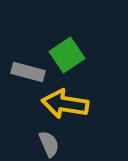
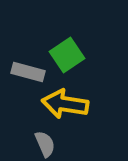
gray semicircle: moved 4 px left
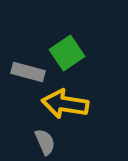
green square: moved 2 px up
gray semicircle: moved 2 px up
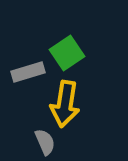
gray rectangle: rotated 32 degrees counterclockwise
yellow arrow: rotated 90 degrees counterclockwise
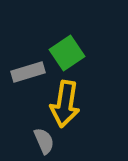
gray semicircle: moved 1 px left, 1 px up
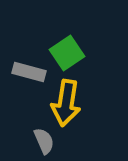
gray rectangle: moved 1 px right; rotated 32 degrees clockwise
yellow arrow: moved 1 px right, 1 px up
